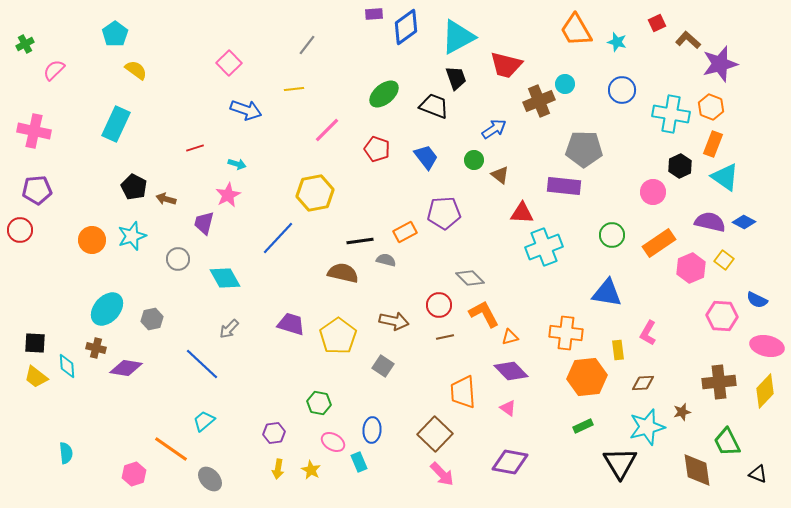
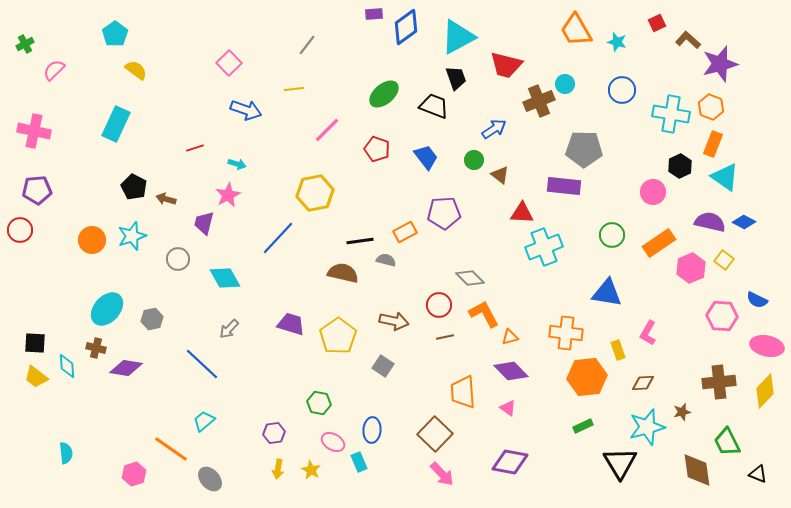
yellow rectangle at (618, 350): rotated 12 degrees counterclockwise
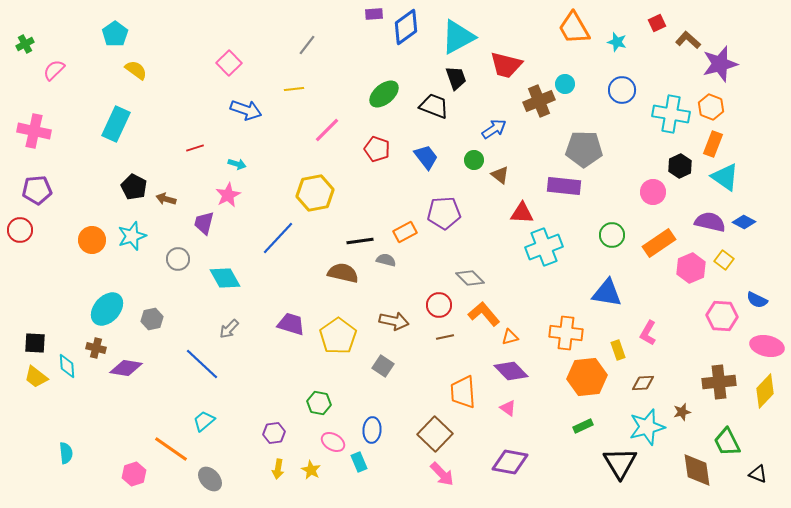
orange trapezoid at (576, 30): moved 2 px left, 2 px up
orange L-shape at (484, 314): rotated 12 degrees counterclockwise
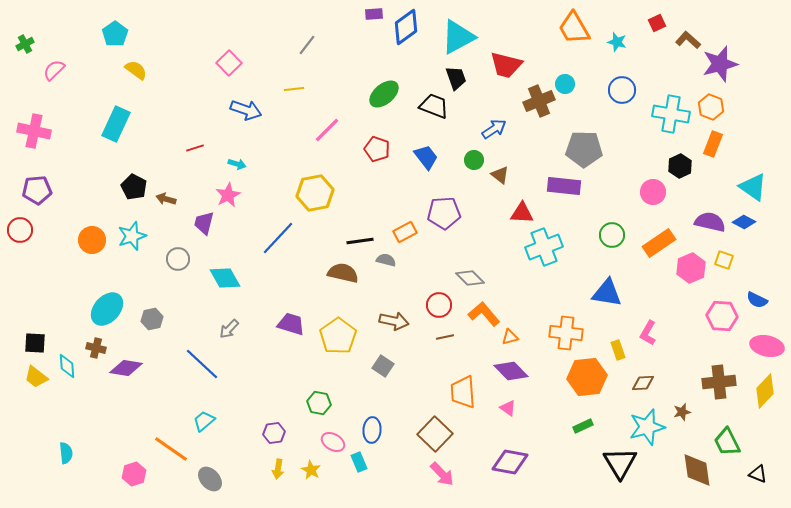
cyan triangle at (725, 177): moved 28 px right, 10 px down
yellow square at (724, 260): rotated 18 degrees counterclockwise
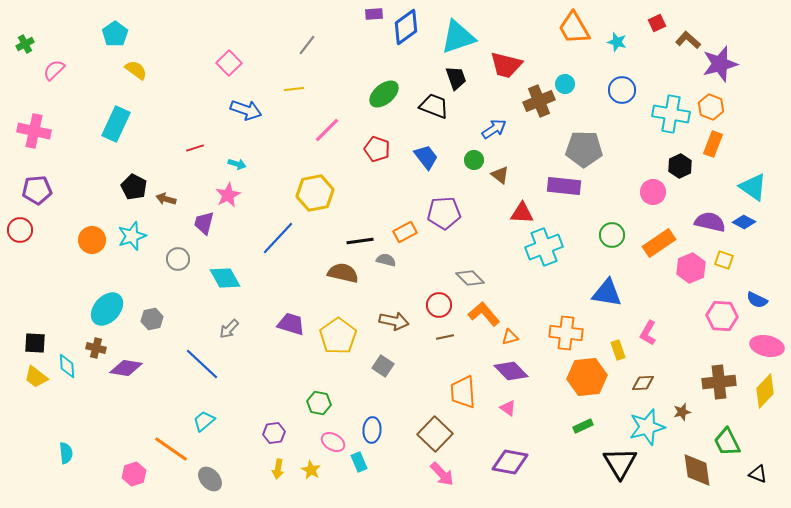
cyan triangle at (458, 37): rotated 9 degrees clockwise
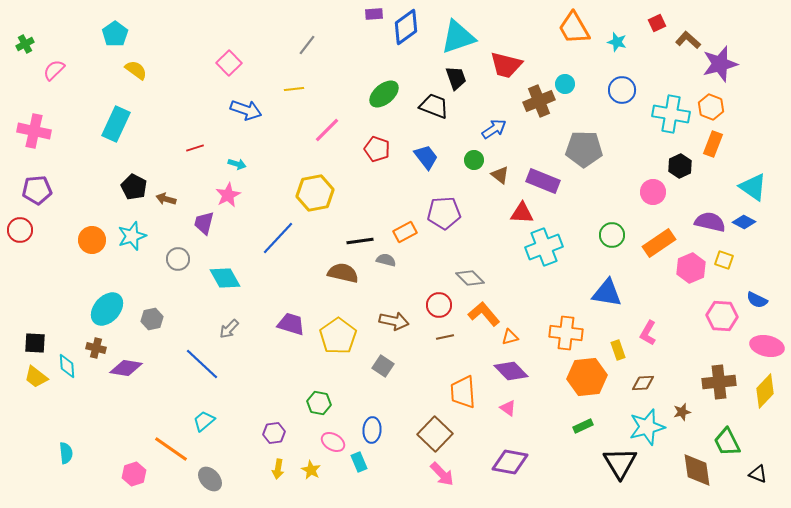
purple rectangle at (564, 186): moved 21 px left, 5 px up; rotated 16 degrees clockwise
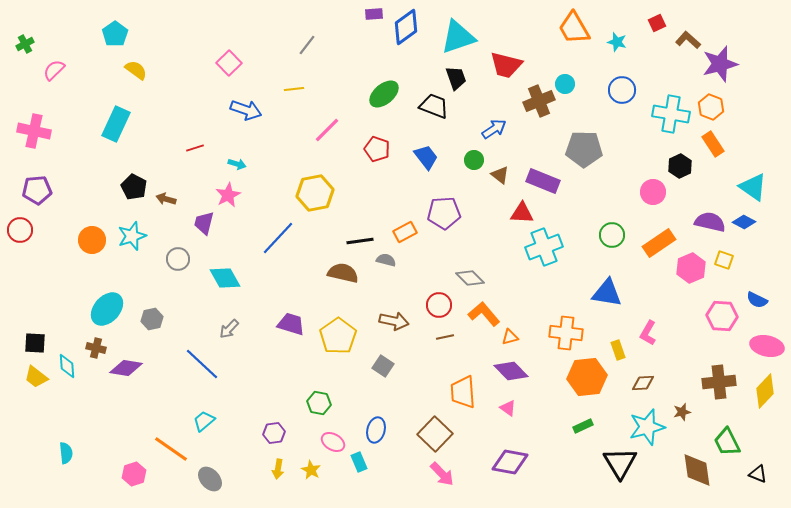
orange rectangle at (713, 144): rotated 55 degrees counterclockwise
blue ellipse at (372, 430): moved 4 px right; rotated 10 degrees clockwise
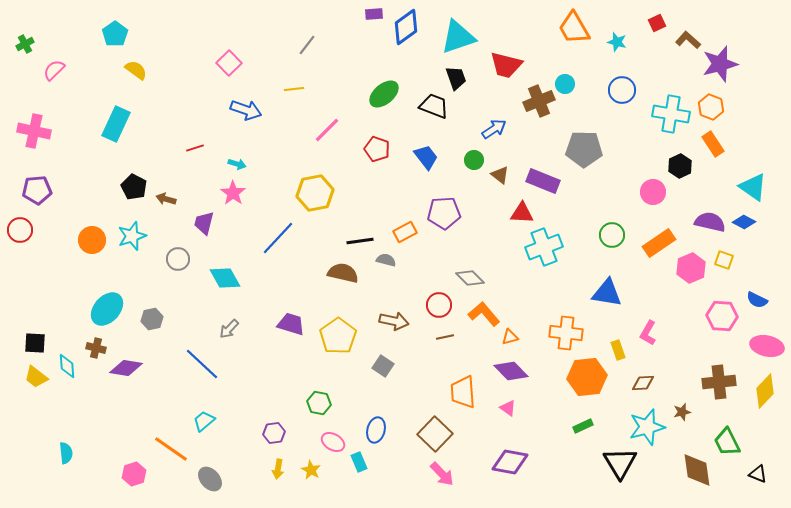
pink star at (228, 195): moved 5 px right, 2 px up; rotated 10 degrees counterclockwise
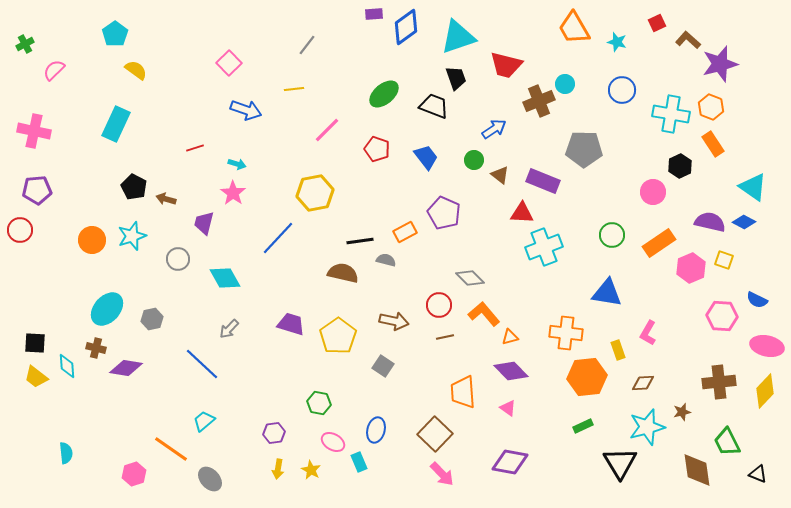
purple pentagon at (444, 213): rotated 28 degrees clockwise
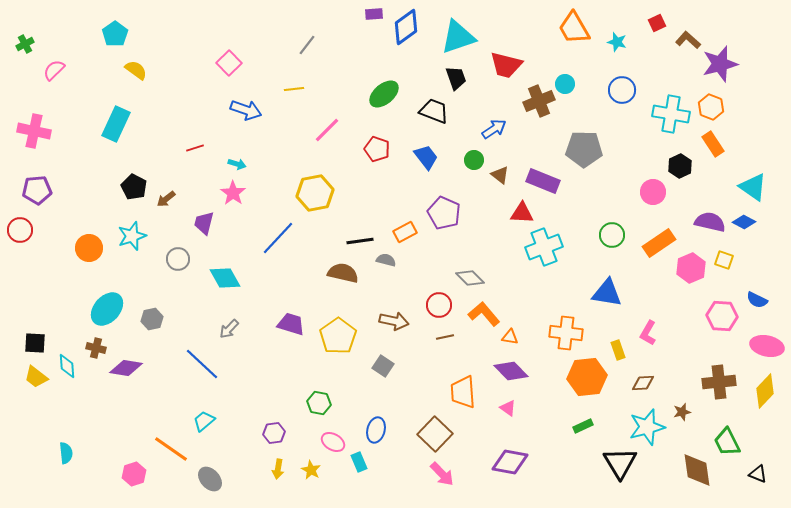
black trapezoid at (434, 106): moved 5 px down
brown arrow at (166, 199): rotated 54 degrees counterclockwise
orange circle at (92, 240): moved 3 px left, 8 px down
orange triangle at (510, 337): rotated 24 degrees clockwise
